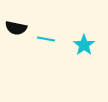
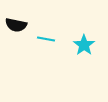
black semicircle: moved 3 px up
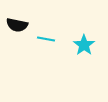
black semicircle: moved 1 px right
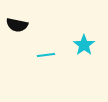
cyan line: moved 16 px down; rotated 18 degrees counterclockwise
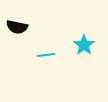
black semicircle: moved 2 px down
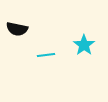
black semicircle: moved 2 px down
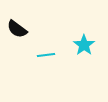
black semicircle: rotated 25 degrees clockwise
